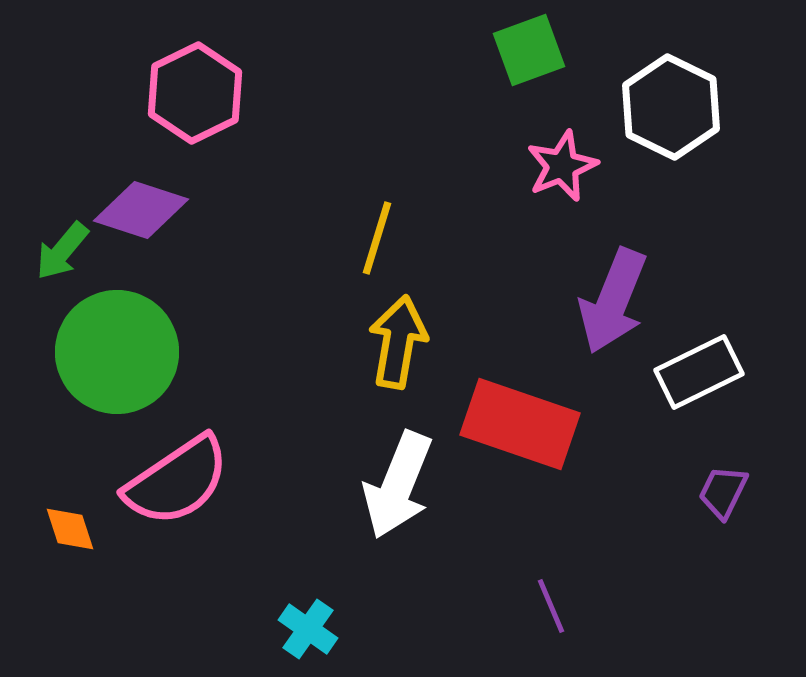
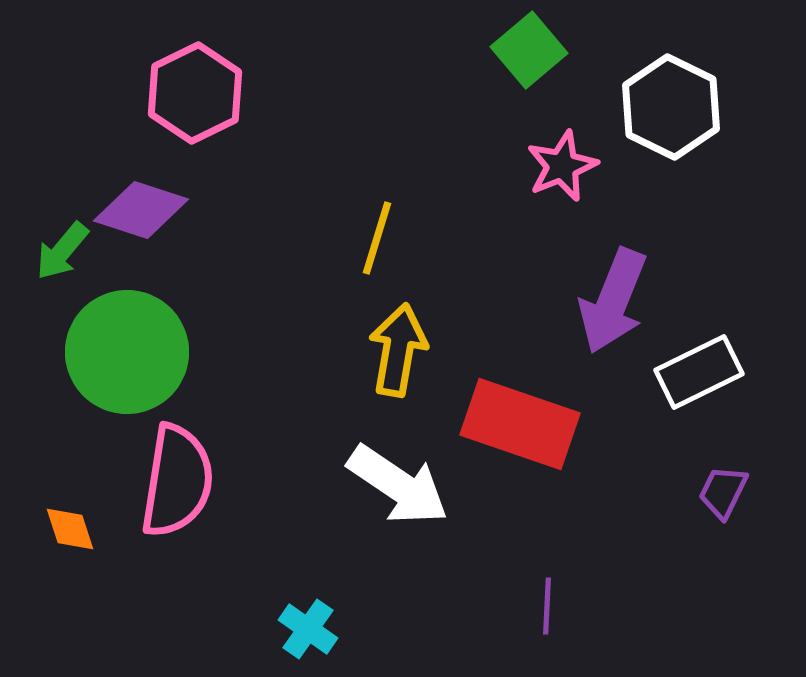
green square: rotated 20 degrees counterclockwise
yellow arrow: moved 8 px down
green circle: moved 10 px right
pink semicircle: rotated 47 degrees counterclockwise
white arrow: rotated 78 degrees counterclockwise
purple line: moved 4 px left; rotated 26 degrees clockwise
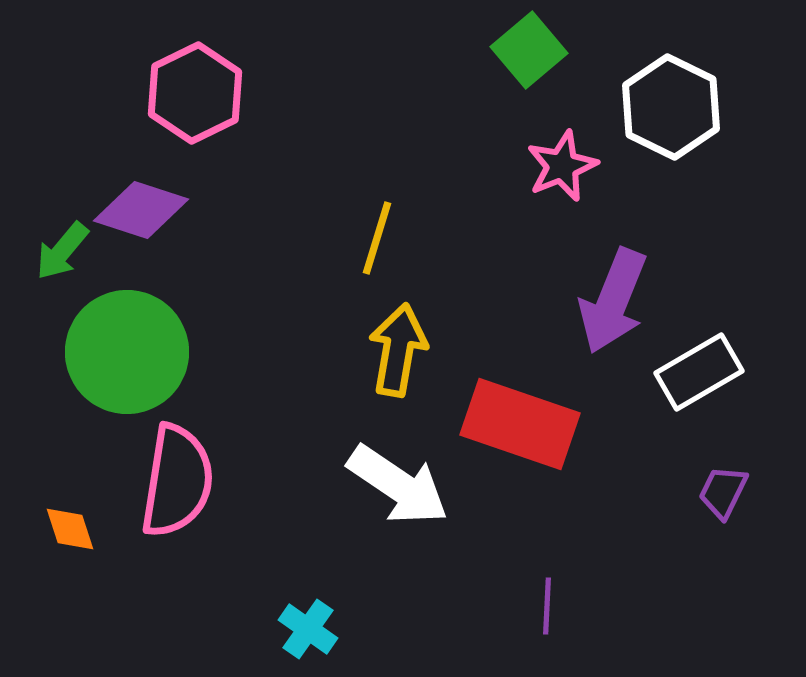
white rectangle: rotated 4 degrees counterclockwise
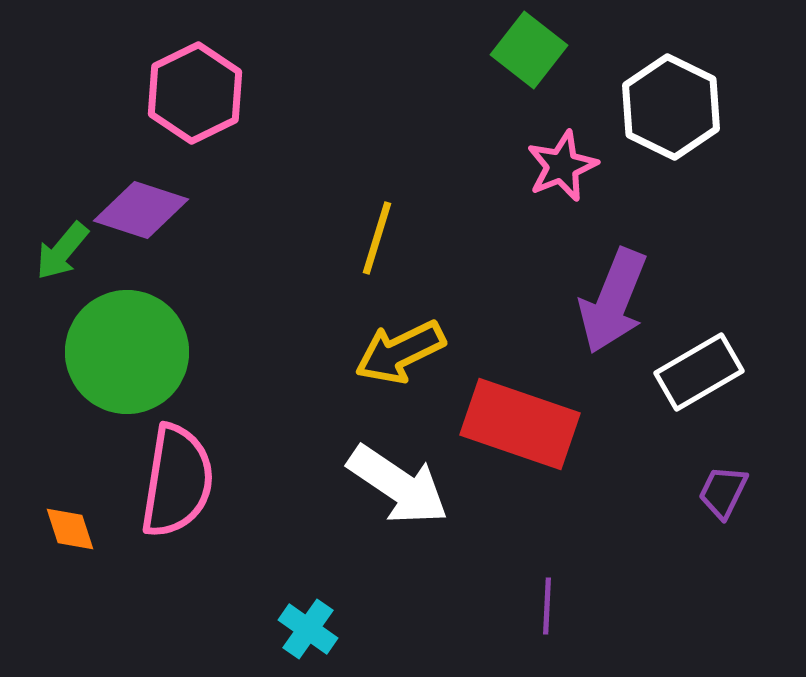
green square: rotated 12 degrees counterclockwise
yellow arrow: moved 2 px right, 2 px down; rotated 126 degrees counterclockwise
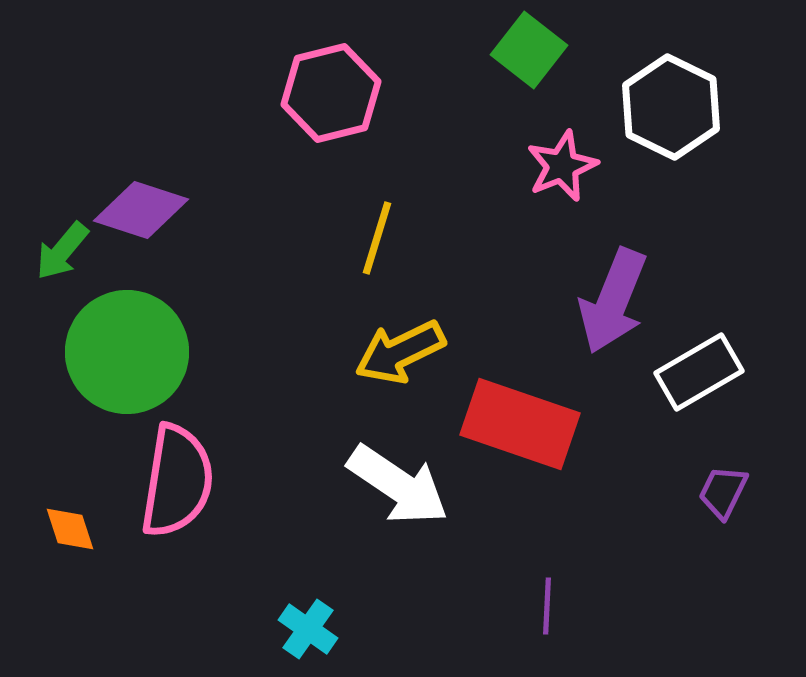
pink hexagon: moved 136 px right; rotated 12 degrees clockwise
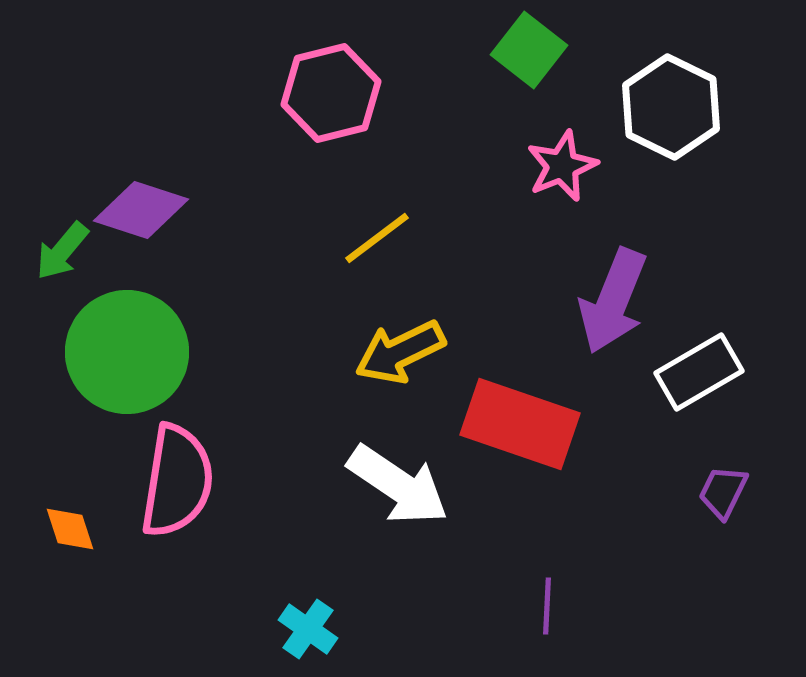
yellow line: rotated 36 degrees clockwise
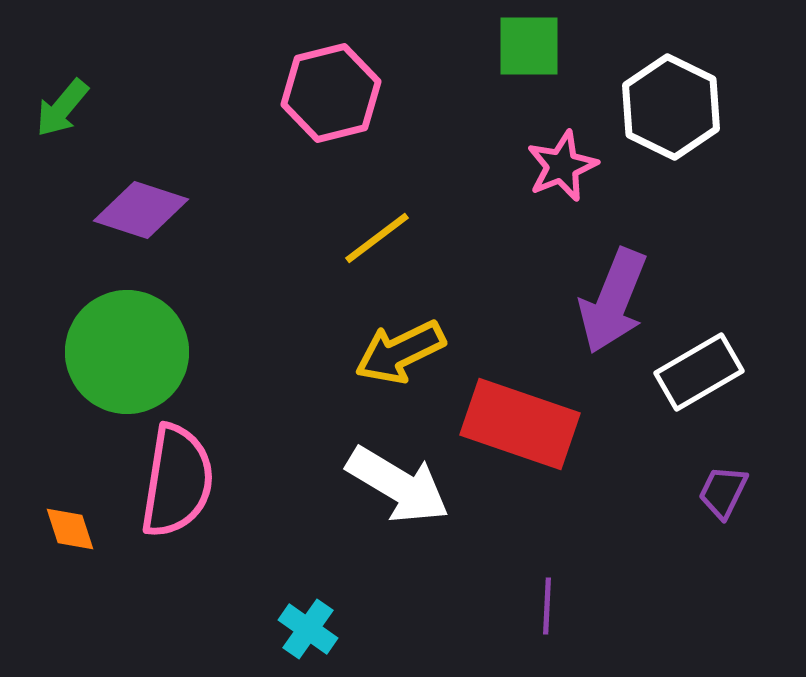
green square: moved 4 px up; rotated 38 degrees counterclockwise
green arrow: moved 143 px up
white arrow: rotated 3 degrees counterclockwise
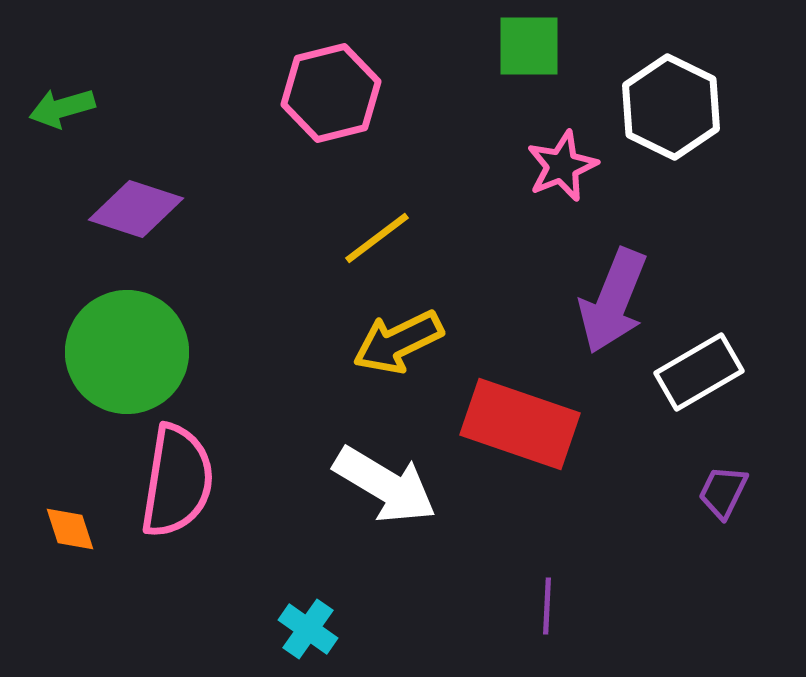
green arrow: rotated 34 degrees clockwise
purple diamond: moved 5 px left, 1 px up
yellow arrow: moved 2 px left, 10 px up
white arrow: moved 13 px left
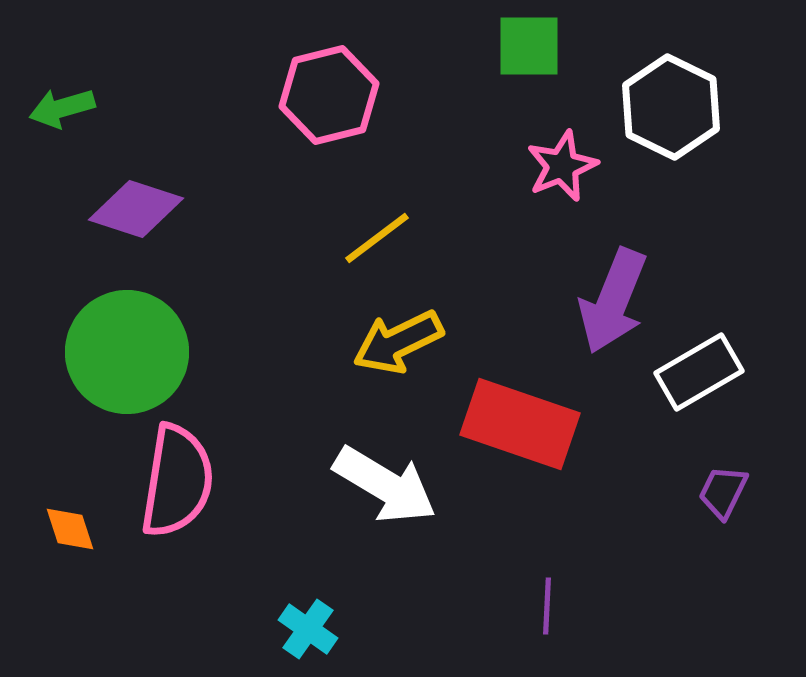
pink hexagon: moved 2 px left, 2 px down
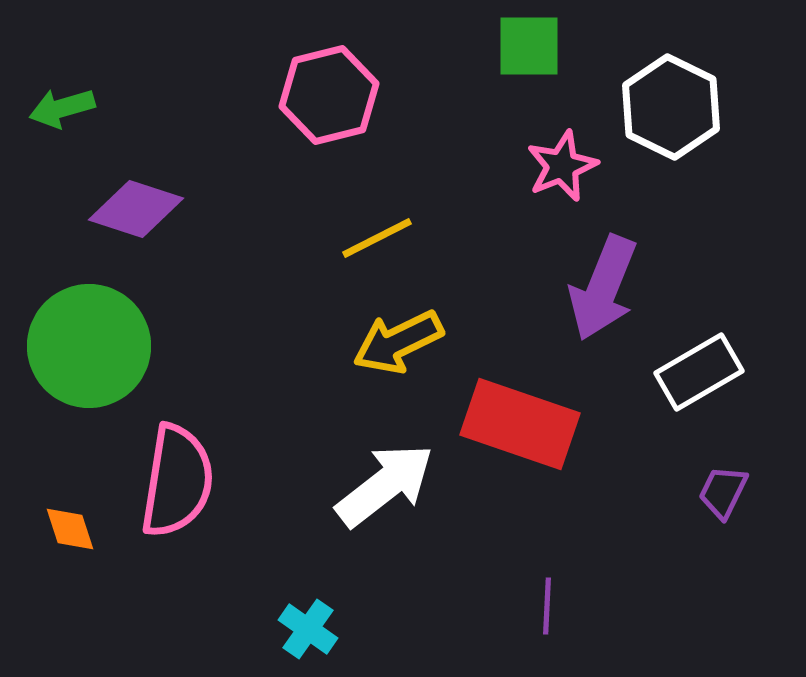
yellow line: rotated 10 degrees clockwise
purple arrow: moved 10 px left, 13 px up
green circle: moved 38 px left, 6 px up
white arrow: rotated 69 degrees counterclockwise
